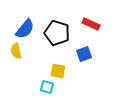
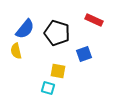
red rectangle: moved 3 px right, 4 px up
cyan square: moved 1 px right, 1 px down
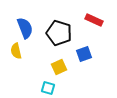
blue semicircle: moved 1 px up; rotated 60 degrees counterclockwise
black pentagon: moved 2 px right
yellow square: moved 1 px right, 4 px up; rotated 35 degrees counterclockwise
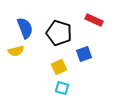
yellow semicircle: rotated 91 degrees counterclockwise
cyan square: moved 14 px right
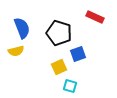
red rectangle: moved 1 px right, 3 px up
blue semicircle: moved 3 px left
blue square: moved 6 px left
cyan square: moved 8 px right, 2 px up
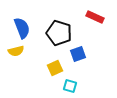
yellow square: moved 4 px left, 1 px down
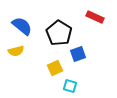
blue semicircle: moved 2 px up; rotated 30 degrees counterclockwise
black pentagon: rotated 15 degrees clockwise
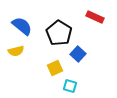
blue square: rotated 28 degrees counterclockwise
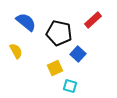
red rectangle: moved 2 px left, 3 px down; rotated 66 degrees counterclockwise
blue semicircle: moved 4 px right, 4 px up
black pentagon: rotated 20 degrees counterclockwise
yellow semicircle: rotated 105 degrees counterclockwise
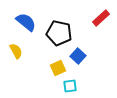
red rectangle: moved 8 px right, 2 px up
blue square: moved 2 px down
yellow square: moved 3 px right
cyan square: rotated 24 degrees counterclockwise
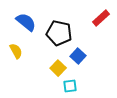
yellow square: rotated 21 degrees counterclockwise
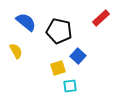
black pentagon: moved 2 px up
yellow square: rotated 28 degrees clockwise
